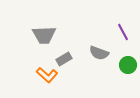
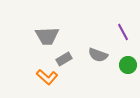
gray trapezoid: moved 3 px right, 1 px down
gray semicircle: moved 1 px left, 2 px down
orange L-shape: moved 2 px down
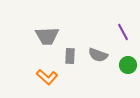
gray rectangle: moved 6 px right, 3 px up; rotated 56 degrees counterclockwise
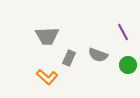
gray rectangle: moved 1 px left, 2 px down; rotated 21 degrees clockwise
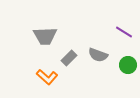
purple line: moved 1 px right; rotated 30 degrees counterclockwise
gray trapezoid: moved 2 px left
gray rectangle: rotated 21 degrees clockwise
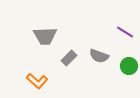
purple line: moved 1 px right
gray semicircle: moved 1 px right, 1 px down
green circle: moved 1 px right, 1 px down
orange L-shape: moved 10 px left, 4 px down
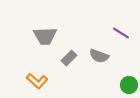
purple line: moved 4 px left, 1 px down
green circle: moved 19 px down
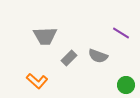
gray semicircle: moved 1 px left
green circle: moved 3 px left
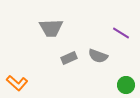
gray trapezoid: moved 6 px right, 8 px up
gray rectangle: rotated 21 degrees clockwise
orange L-shape: moved 20 px left, 2 px down
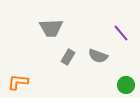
purple line: rotated 18 degrees clockwise
gray rectangle: moved 1 px left, 1 px up; rotated 35 degrees counterclockwise
orange L-shape: moved 1 px right, 1 px up; rotated 145 degrees clockwise
